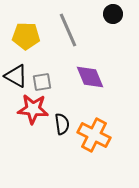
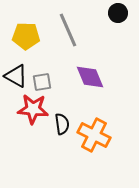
black circle: moved 5 px right, 1 px up
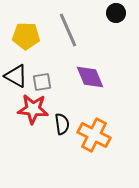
black circle: moved 2 px left
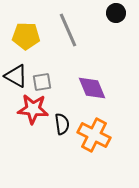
purple diamond: moved 2 px right, 11 px down
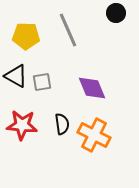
red star: moved 11 px left, 16 px down
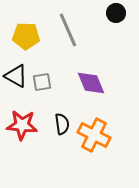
purple diamond: moved 1 px left, 5 px up
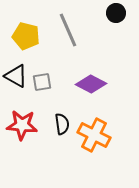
yellow pentagon: rotated 12 degrees clockwise
purple diamond: moved 1 px down; rotated 40 degrees counterclockwise
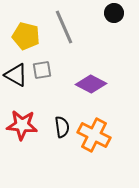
black circle: moved 2 px left
gray line: moved 4 px left, 3 px up
black triangle: moved 1 px up
gray square: moved 12 px up
black semicircle: moved 3 px down
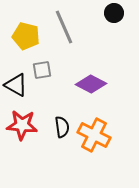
black triangle: moved 10 px down
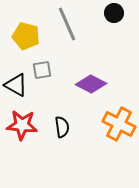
gray line: moved 3 px right, 3 px up
orange cross: moved 25 px right, 11 px up
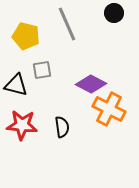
black triangle: rotated 15 degrees counterclockwise
orange cross: moved 10 px left, 15 px up
